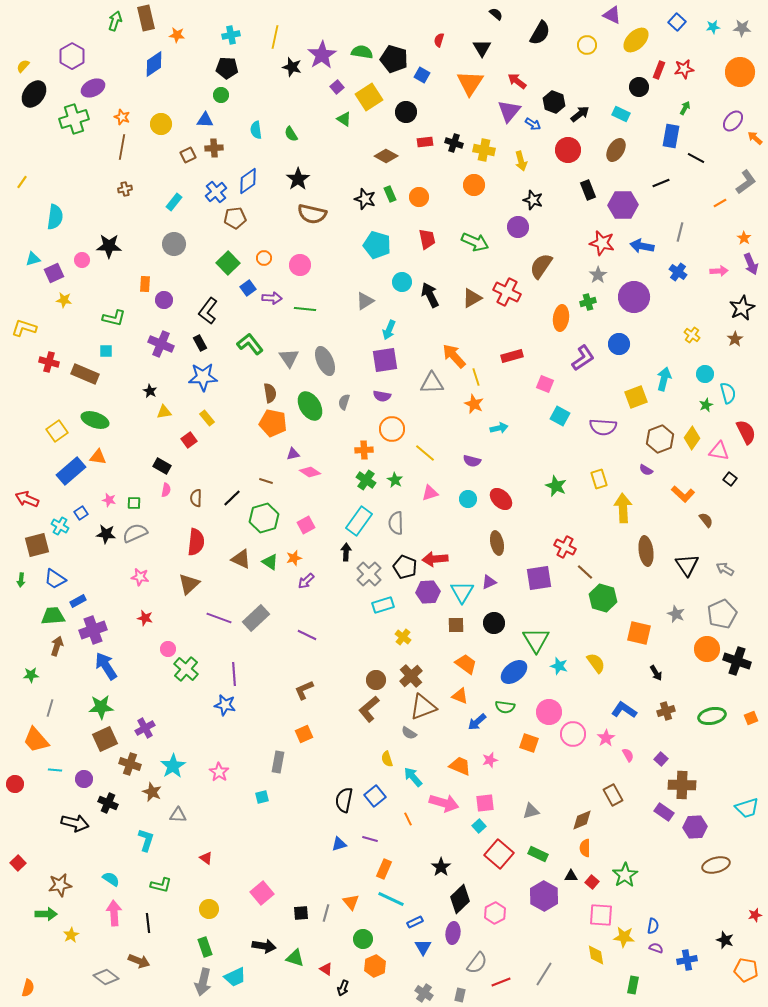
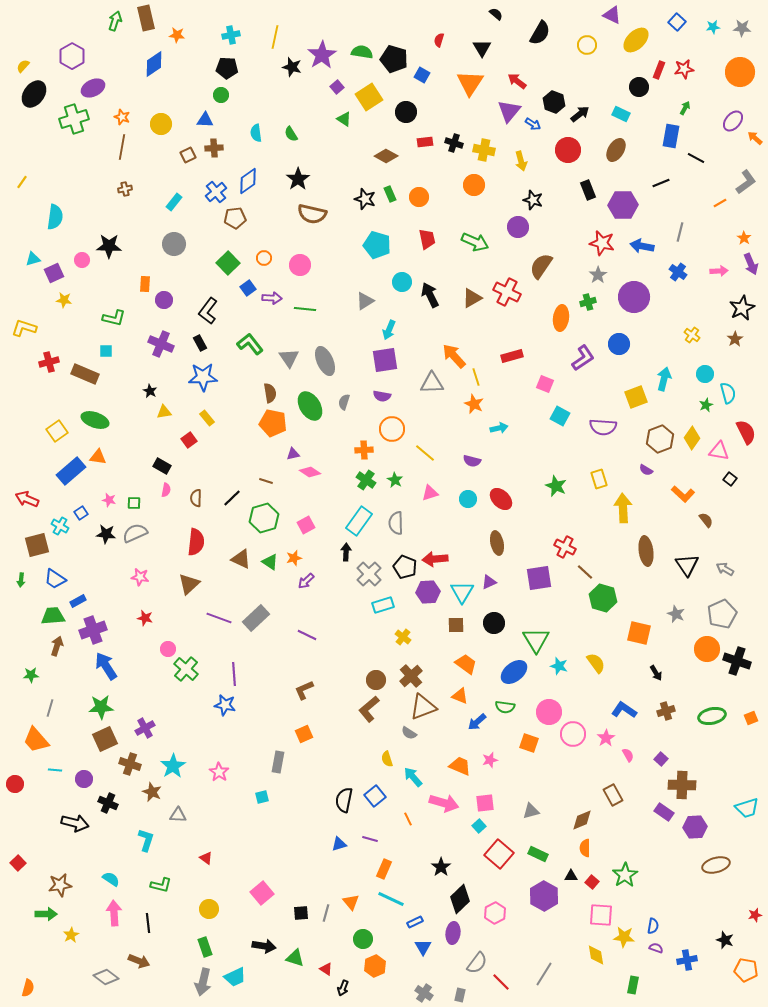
cyan semicircle at (256, 130): moved 3 px down
red cross at (49, 362): rotated 30 degrees counterclockwise
red line at (501, 982): rotated 66 degrees clockwise
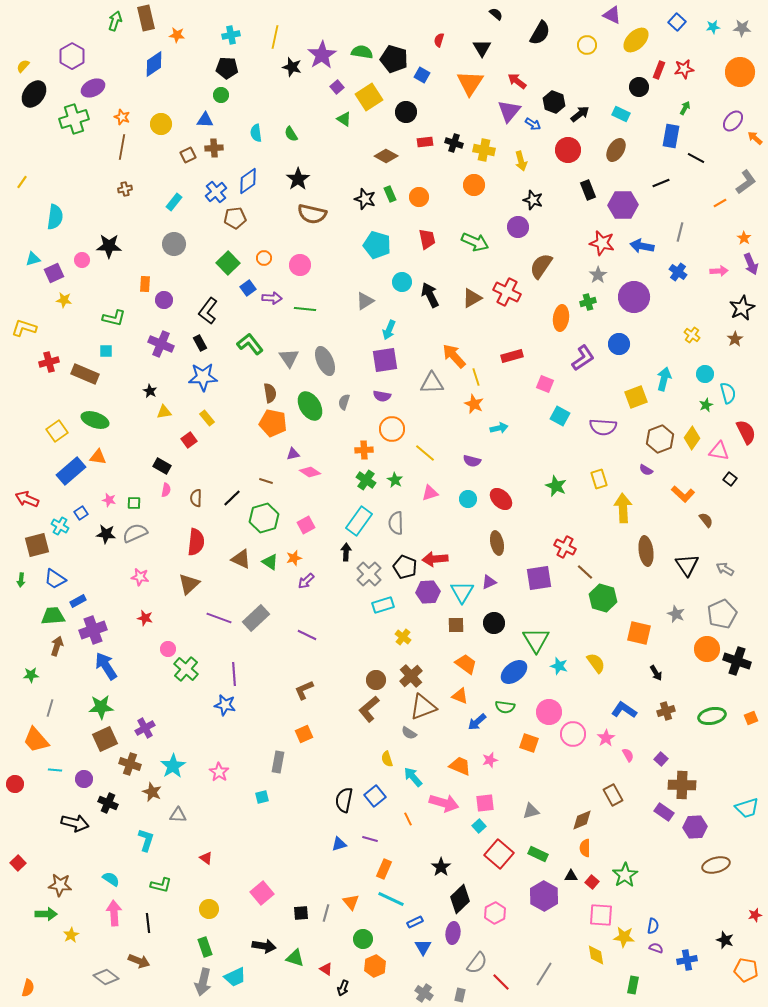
brown star at (60, 885): rotated 15 degrees clockwise
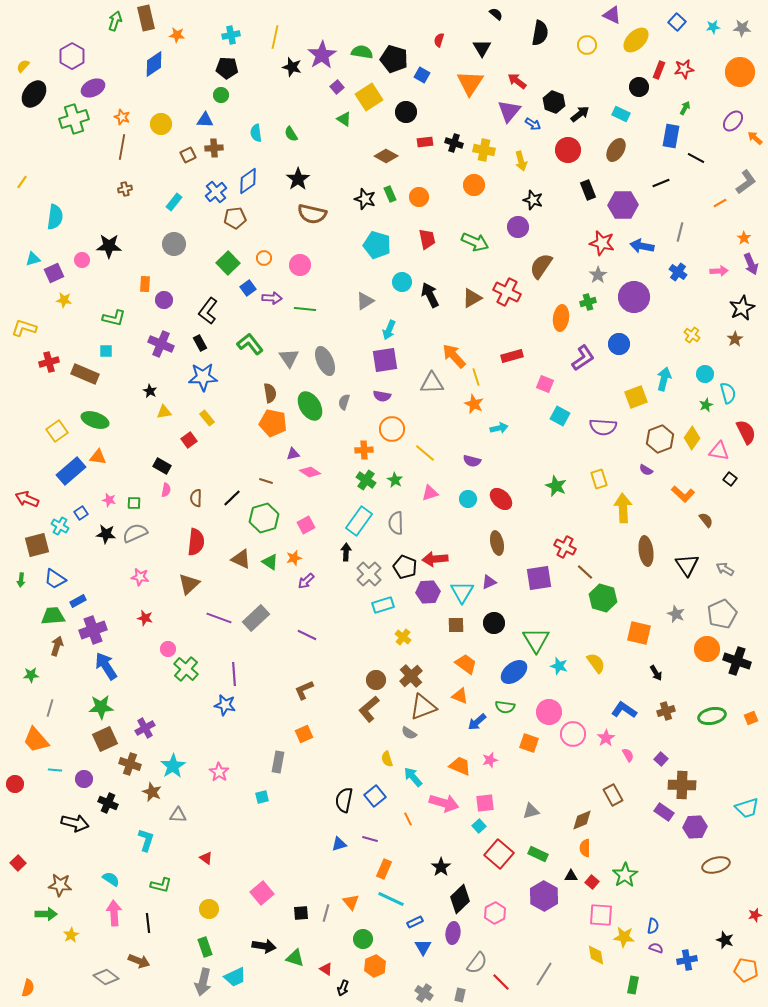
black semicircle at (540, 33): rotated 20 degrees counterclockwise
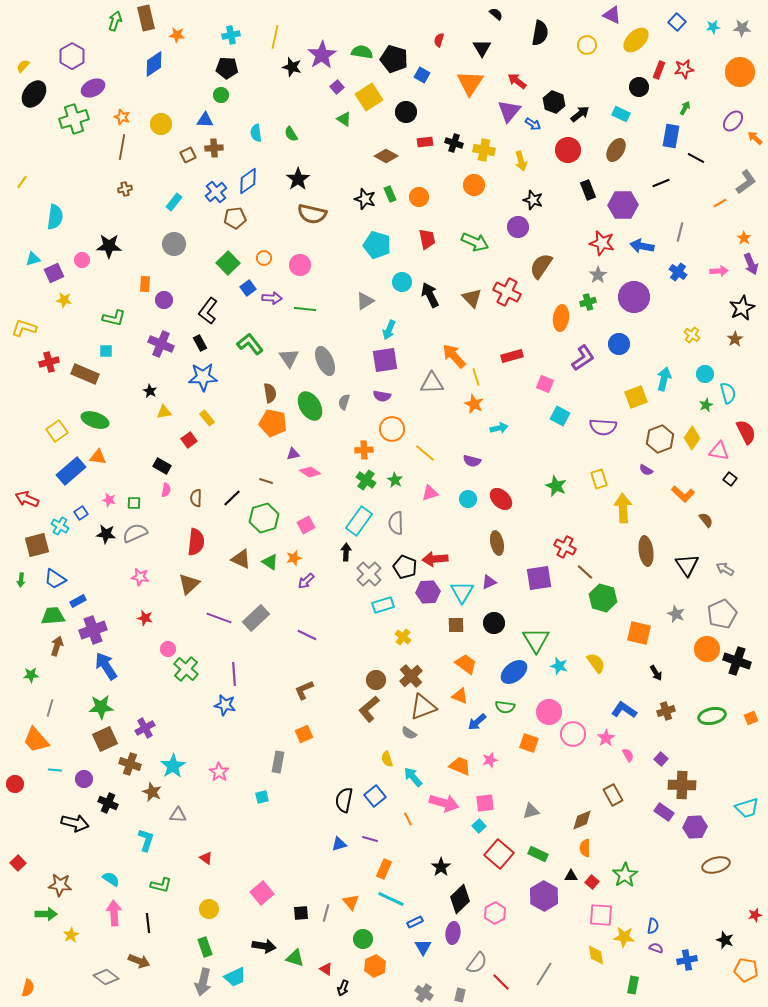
brown triangle at (472, 298): rotated 45 degrees counterclockwise
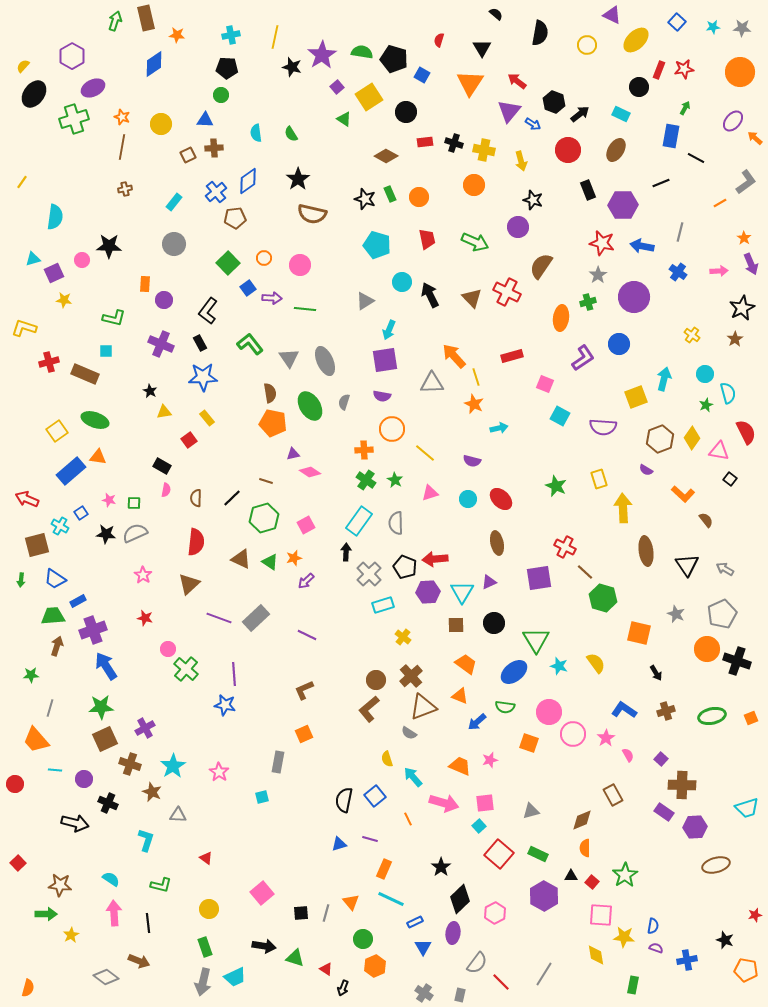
pink star at (140, 577): moved 3 px right, 2 px up; rotated 24 degrees clockwise
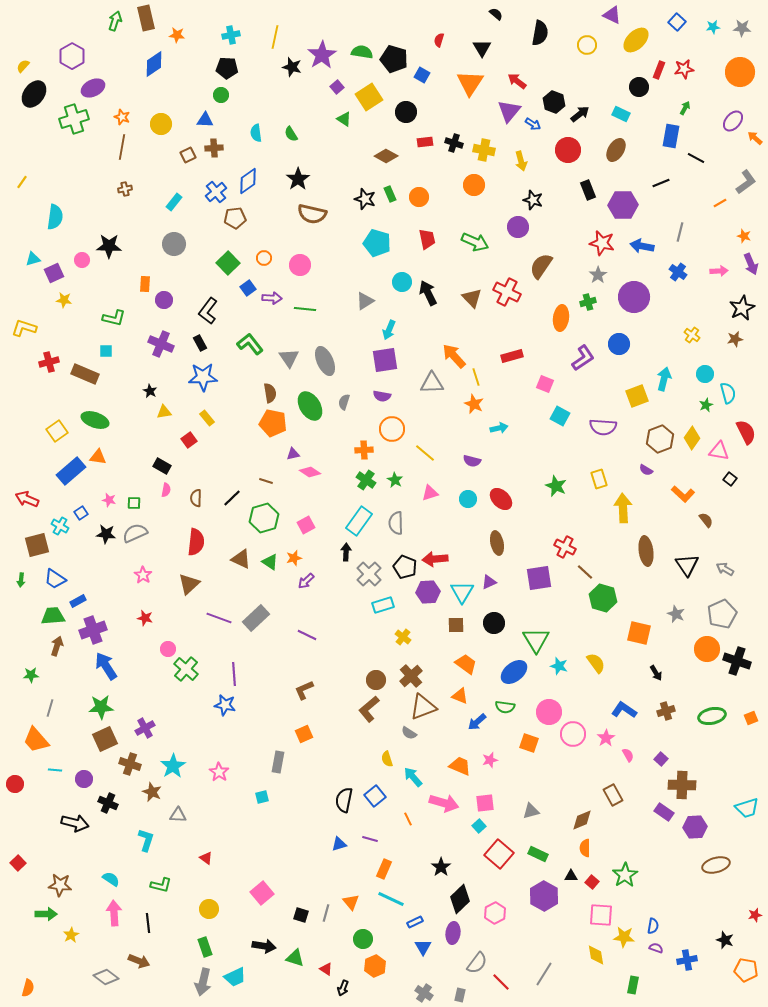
orange star at (744, 238): moved 2 px up; rotated 16 degrees counterclockwise
cyan pentagon at (377, 245): moved 2 px up
black arrow at (430, 295): moved 2 px left, 2 px up
brown star at (735, 339): rotated 21 degrees clockwise
yellow square at (636, 397): moved 1 px right, 1 px up
black square at (301, 913): moved 2 px down; rotated 21 degrees clockwise
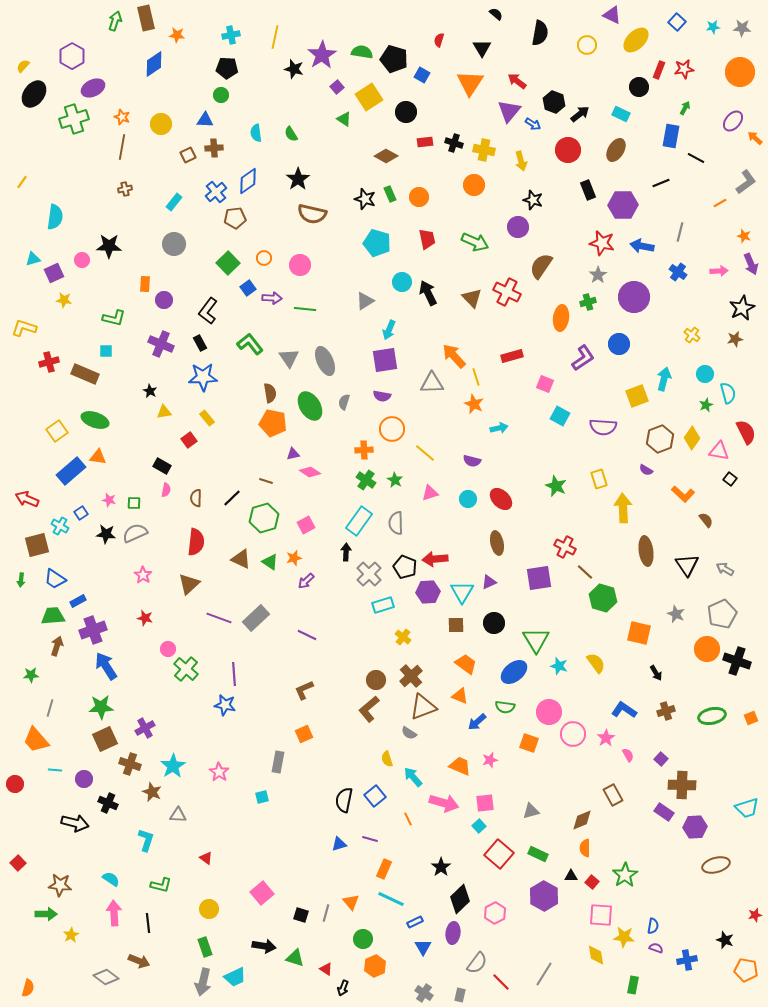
black star at (292, 67): moved 2 px right, 2 px down
